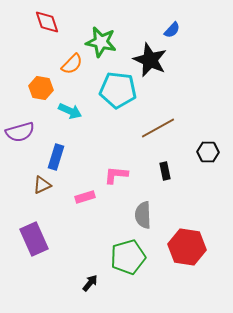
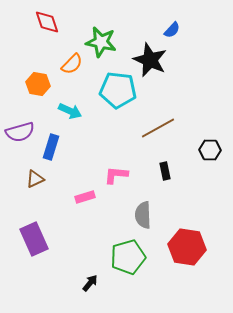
orange hexagon: moved 3 px left, 4 px up
black hexagon: moved 2 px right, 2 px up
blue rectangle: moved 5 px left, 10 px up
brown triangle: moved 7 px left, 6 px up
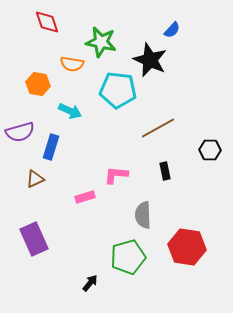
orange semicircle: rotated 55 degrees clockwise
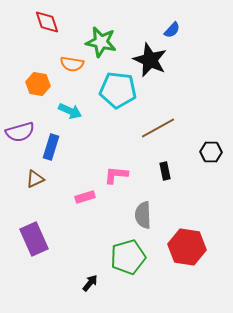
black hexagon: moved 1 px right, 2 px down
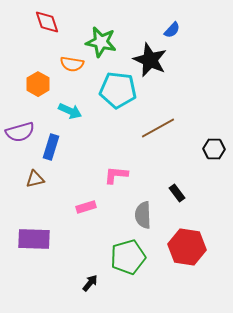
orange hexagon: rotated 20 degrees clockwise
black hexagon: moved 3 px right, 3 px up
black rectangle: moved 12 px right, 22 px down; rotated 24 degrees counterclockwise
brown triangle: rotated 12 degrees clockwise
pink rectangle: moved 1 px right, 10 px down
purple rectangle: rotated 64 degrees counterclockwise
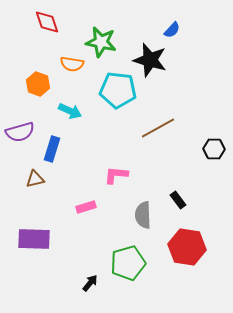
black star: rotated 8 degrees counterclockwise
orange hexagon: rotated 10 degrees counterclockwise
blue rectangle: moved 1 px right, 2 px down
black rectangle: moved 1 px right, 7 px down
green pentagon: moved 6 px down
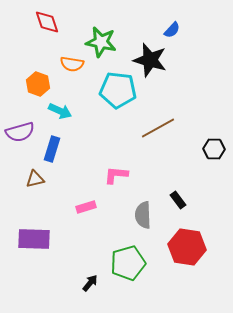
cyan arrow: moved 10 px left
